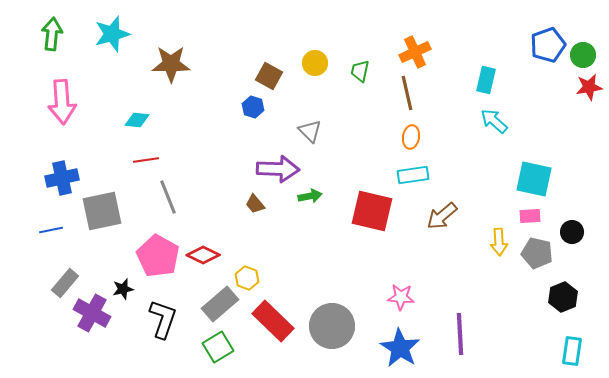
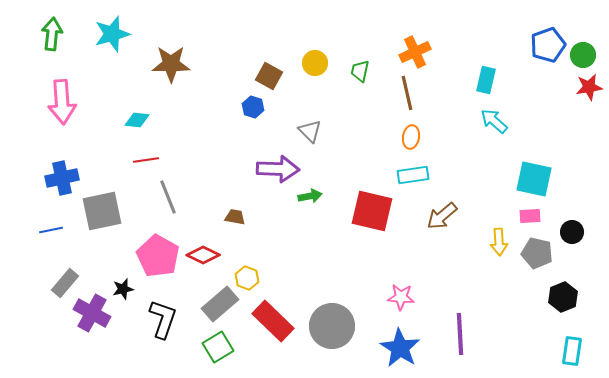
brown trapezoid at (255, 204): moved 20 px left, 13 px down; rotated 140 degrees clockwise
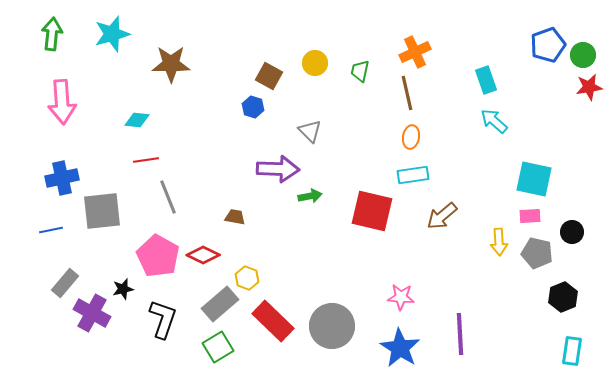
cyan rectangle at (486, 80): rotated 32 degrees counterclockwise
gray square at (102, 211): rotated 6 degrees clockwise
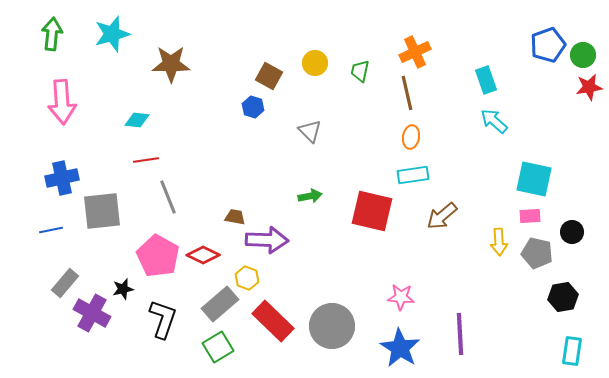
purple arrow at (278, 169): moved 11 px left, 71 px down
black hexagon at (563, 297): rotated 12 degrees clockwise
